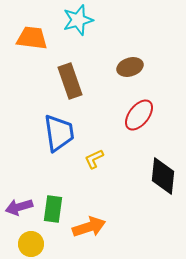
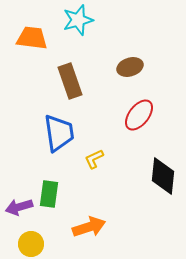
green rectangle: moved 4 px left, 15 px up
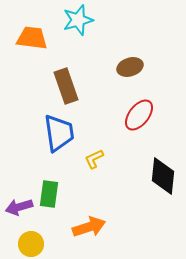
brown rectangle: moved 4 px left, 5 px down
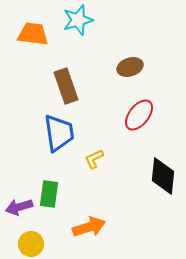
orange trapezoid: moved 1 px right, 4 px up
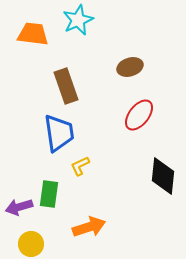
cyan star: rotated 8 degrees counterclockwise
yellow L-shape: moved 14 px left, 7 px down
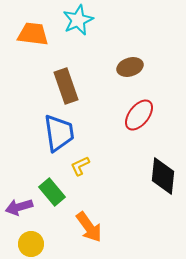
green rectangle: moved 3 px right, 2 px up; rotated 48 degrees counterclockwise
orange arrow: rotated 72 degrees clockwise
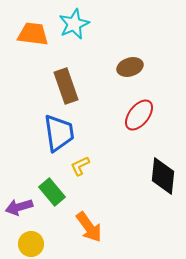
cyan star: moved 4 px left, 4 px down
